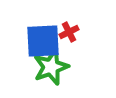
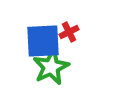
green star: rotated 6 degrees counterclockwise
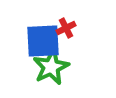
red cross: moved 3 px left, 4 px up
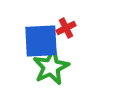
blue square: moved 2 px left
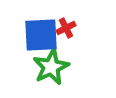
blue square: moved 6 px up
